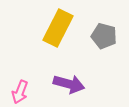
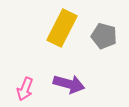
yellow rectangle: moved 4 px right
pink arrow: moved 5 px right, 3 px up
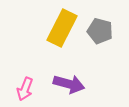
gray pentagon: moved 4 px left, 5 px up
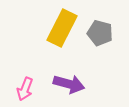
gray pentagon: moved 2 px down
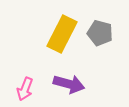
yellow rectangle: moved 6 px down
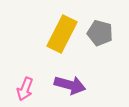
purple arrow: moved 1 px right, 1 px down
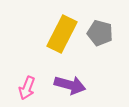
pink arrow: moved 2 px right, 1 px up
